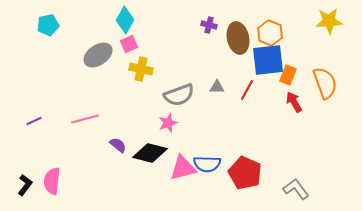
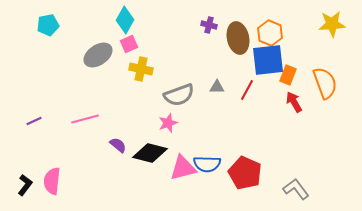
yellow star: moved 3 px right, 3 px down
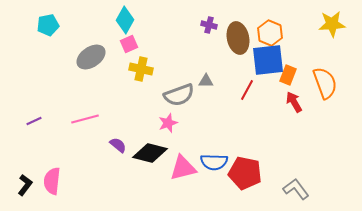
gray ellipse: moved 7 px left, 2 px down
gray triangle: moved 11 px left, 6 px up
blue semicircle: moved 7 px right, 2 px up
red pentagon: rotated 12 degrees counterclockwise
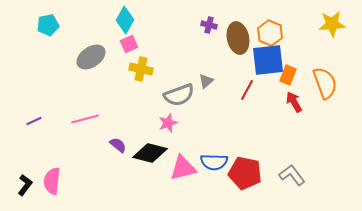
gray triangle: rotated 42 degrees counterclockwise
gray L-shape: moved 4 px left, 14 px up
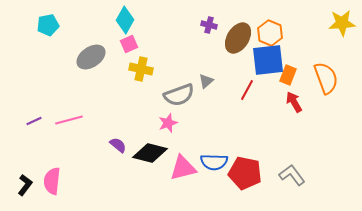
yellow star: moved 10 px right, 1 px up
brown ellipse: rotated 44 degrees clockwise
orange semicircle: moved 1 px right, 5 px up
pink line: moved 16 px left, 1 px down
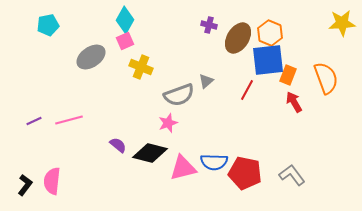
pink square: moved 4 px left, 3 px up
yellow cross: moved 2 px up; rotated 10 degrees clockwise
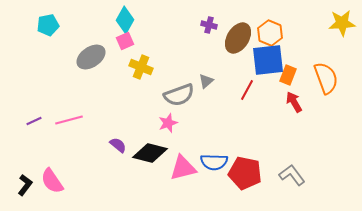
pink semicircle: rotated 40 degrees counterclockwise
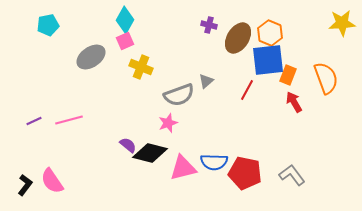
purple semicircle: moved 10 px right
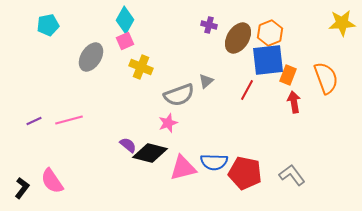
orange hexagon: rotated 15 degrees clockwise
gray ellipse: rotated 24 degrees counterclockwise
red arrow: rotated 20 degrees clockwise
black L-shape: moved 3 px left, 3 px down
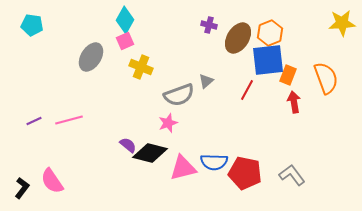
cyan pentagon: moved 16 px left; rotated 20 degrees clockwise
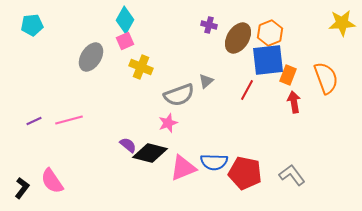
cyan pentagon: rotated 15 degrees counterclockwise
pink triangle: rotated 8 degrees counterclockwise
